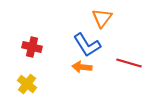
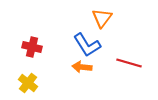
yellow cross: moved 1 px right, 1 px up
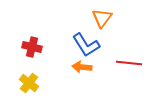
blue L-shape: moved 1 px left
red line: rotated 10 degrees counterclockwise
yellow cross: moved 1 px right
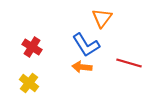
red cross: rotated 18 degrees clockwise
red line: rotated 10 degrees clockwise
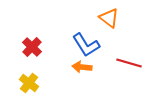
orange triangle: moved 7 px right; rotated 30 degrees counterclockwise
red cross: rotated 12 degrees clockwise
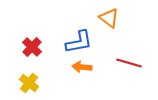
blue L-shape: moved 7 px left, 3 px up; rotated 68 degrees counterclockwise
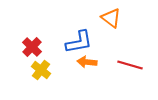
orange triangle: moved 2 px right
red line: moved 1 px right, 2 px down
orange arrow: moved 5 px right, 5 px up
yellow cross: moved 12 px right, 13 px up
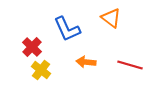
blue L-shape: moved 12 px left, 13 px up; rotated 76 degrees clockwise
orange arrow: moved 1 px left
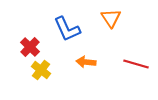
orange triangle: rotated 20 degrees clockwise
red cross: moved 2 px left
red line: moved 6 px right, 1 px up
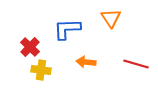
blue L-shape: rotated 112 degrees clockwise
yellow cross: rotated 30 degrees counterclockwise
